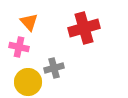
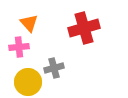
orange triangle: moved 1 px down
pink cross: rotated 18 degrees counterclockwise
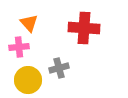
red cross: rotated 20 degrees clockwise
gray cross: moved 5 px right
yellow circle: moved 2 px up
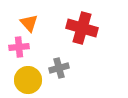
red cross: moved 2 px left; rotated 12 degrees clockwise
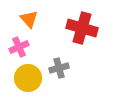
orange triangle: moved 4 px up
pink cross: rotated 18 degrees counterclockwise
yellow circle: moved 2 px up
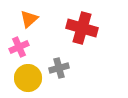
orange triangle: rotated 30 degrees clockwise
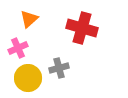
pink cross: moved 1 px left, 1 px down
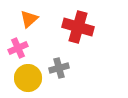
red cross: moved 4 px left, 1 px up
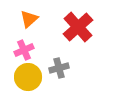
red cross: rotated 32 degrees clockwise
pink cross: moved 6 px right, 2 px down
yellow circle: moved 1 px up
